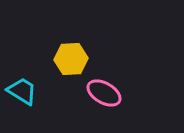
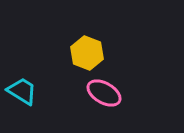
yellow hexagon: moved 16 px right, 6 px up; rotated 24 degrees clockwise
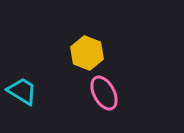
pink ellipse: rotated 32 degrees clockwise
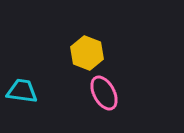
cyan trapezoid: rotated 24 degrees counterclockwise
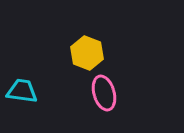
pink ellipse: rotated 12 degrees clockwise
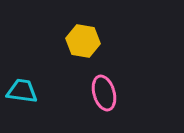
yellow hexagon: moved 4 px left, 12 px up; rotated 12 degrees counterclockwise
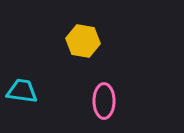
pink ellipse: moved 8 px down; rotated 16 degrees clockwise
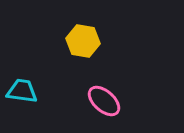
pink ellipse: rotated 48 degrees counterclockwise
